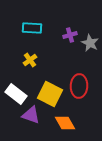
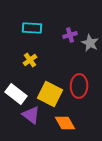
purple triangle: rotated 18 degrees clockwise
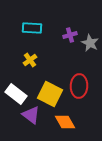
orange diamond: moved 1 px up
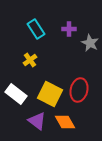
cyan rectangle: moved 4 px right, 1 px down; rotated 54 degrees clockwise
purple cross: moved 1 px left, 6 px up; rotated 16 degrees clockwise
red ellipse: moved 4 px down; rotated 10 degrees clockwise
purple triangle: moved 6 px right, 6 px down
